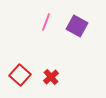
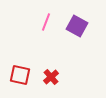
red square: rotated 30 degrees counterclockwise
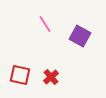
pink line: moved 1 px left, 2 px down; rotated 54 degrees counterclockwise
purple square: moved 3 px right, 10 px down
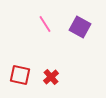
purple square: moved 9 px up
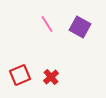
pink line: moved 2 px right
red square: rotated 35 degrees counterclockwise
